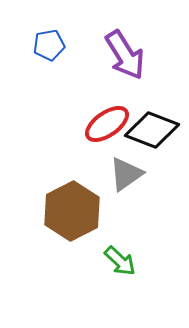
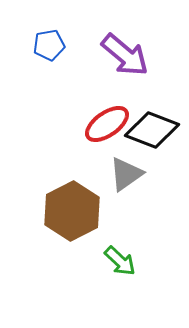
purple arrow: rotated 18 degrees counterclockwise
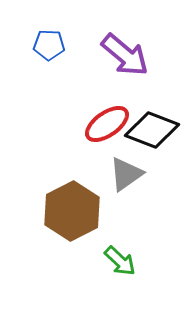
blue pentagon: rotated 12 degrees clockwise
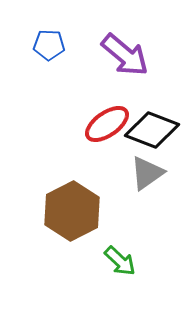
gray triangle: moved 21 px right, 1 px up
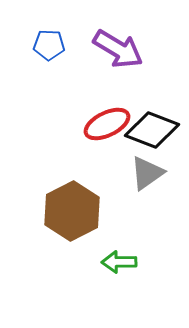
purple arrow: moved 7 px left, 6 px up; rotated 9 degrees counterclockwise
red ellipse: rotated 9 degrees clockwise
green arrow: moved 1 px left, 1 px down; rotated 136 degrees clockwise
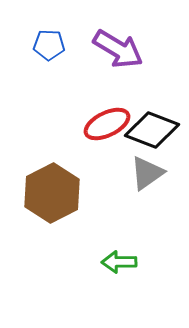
brown hexagon: moved 20 px left, 18 px up
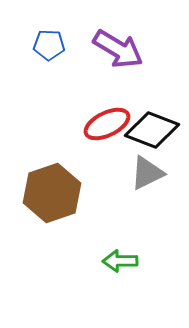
gray triangle: rotated 9 degrees clockwise
brown hexagon: rotated 8 degrees clockwise
green arrow: moved 1 px right, 1 px up
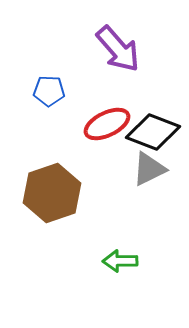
blue pentagon: moved 46 px down
purple arrow: rotated 18 degrees clockwise
black diamond: moved 1 px right, 2 px down
gray triangle: moved 2 px right, 4 px up
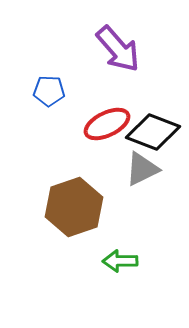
gray triangle: moved 7 px left
brown hexagon: moved 22 px right, 14 px down
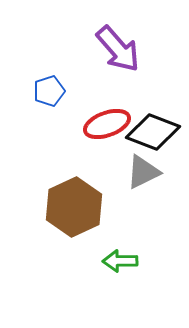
blue pentagon: rotated 20 degrees counterclockwise
red ellipse: rotated 6 degrees clockwise
gray triangle: moved 1 px right, 3 px down
brown hexagon: rotated 6 degrees counterclockwise
